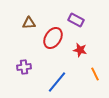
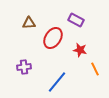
orange line: moved 5 px up
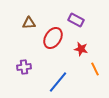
red star: moved 1 px right, 1 px up
blue line: moved 1 px right
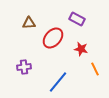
purple rectangle: moved 1 px right, 1 px up
red ellipse: rotated 10 degrees clockwise
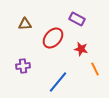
brown triangle: moved 4 px left, 1 px down
purple cross: moved 1 px left, 1 px up
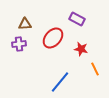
purple cross: moved 4 px left, 22 px up
blue line: moved 2 px right
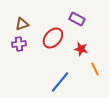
brown triangle: moved 3 px left; rotated 16 degrees counterclockwise
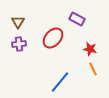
brown triangle: moved 4 px left, 2 px up; rotated 40 degrees counterclockwise
red star: moved 9 px right
orange line: moved 2 px left
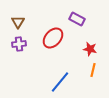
orange line: moved 1 px down; rotated 40 degrees clockwise
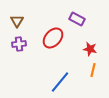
brown triangle: moved 1 px left, 1 px up
